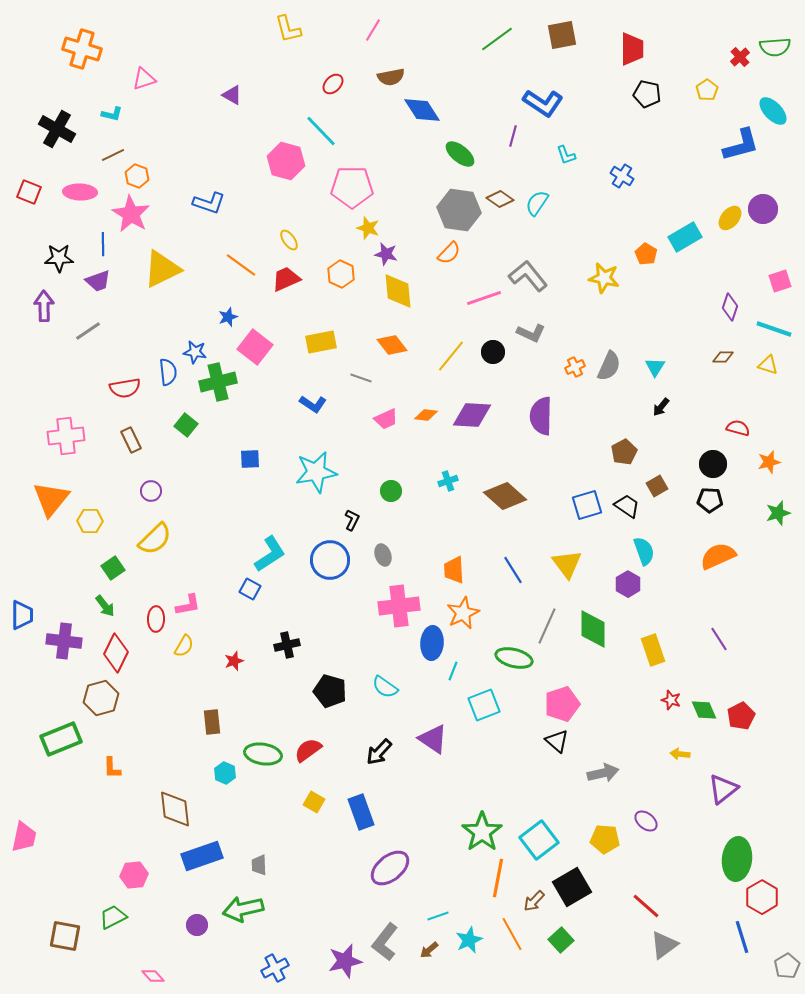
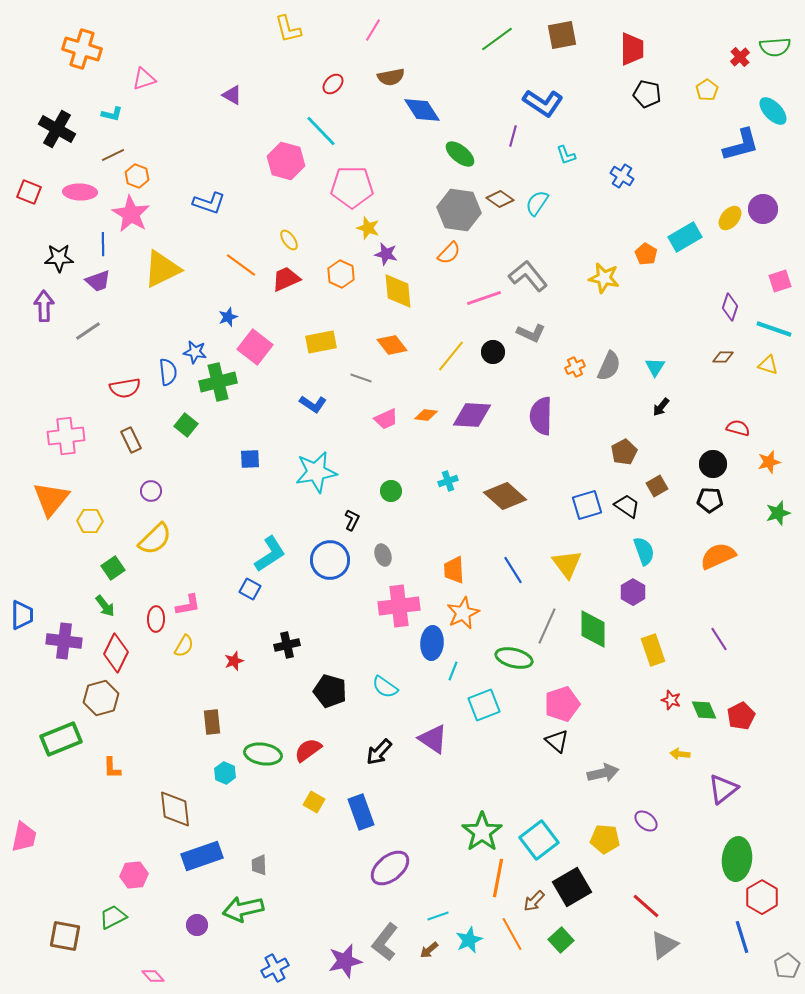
purple hexagon at (628, 584): moved 5 px right, 8 px down
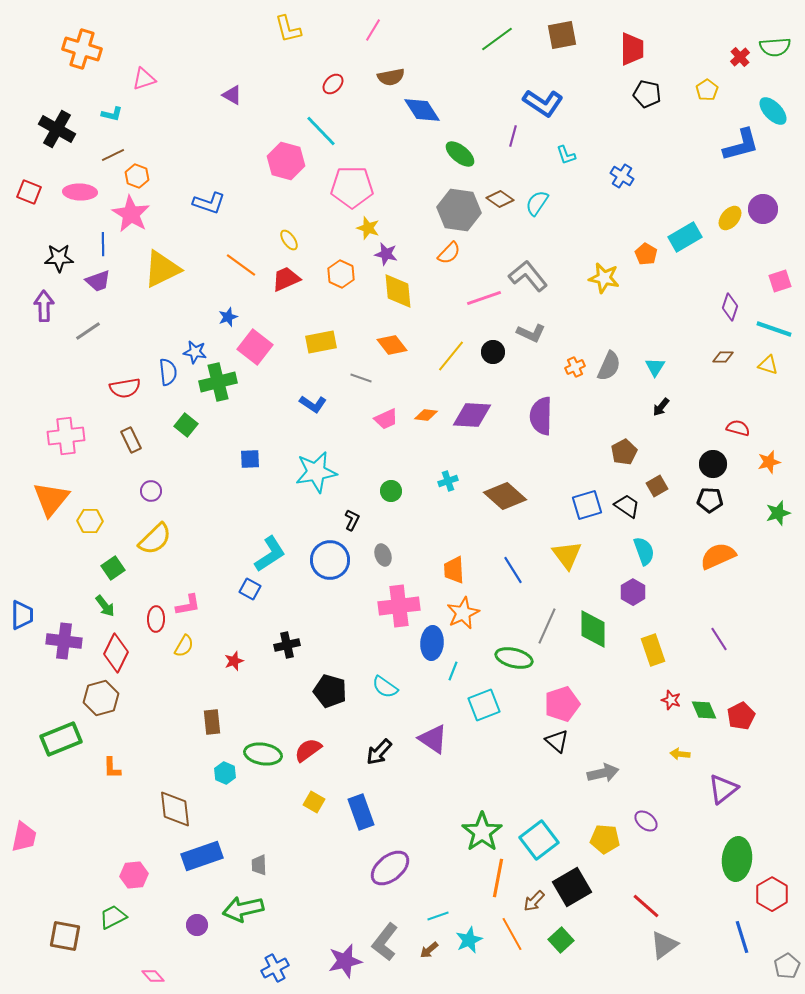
yellow triangle at (567, 564): moved 9 px up
red hexagon at (762, 897): moved 10 px right, 3 px up
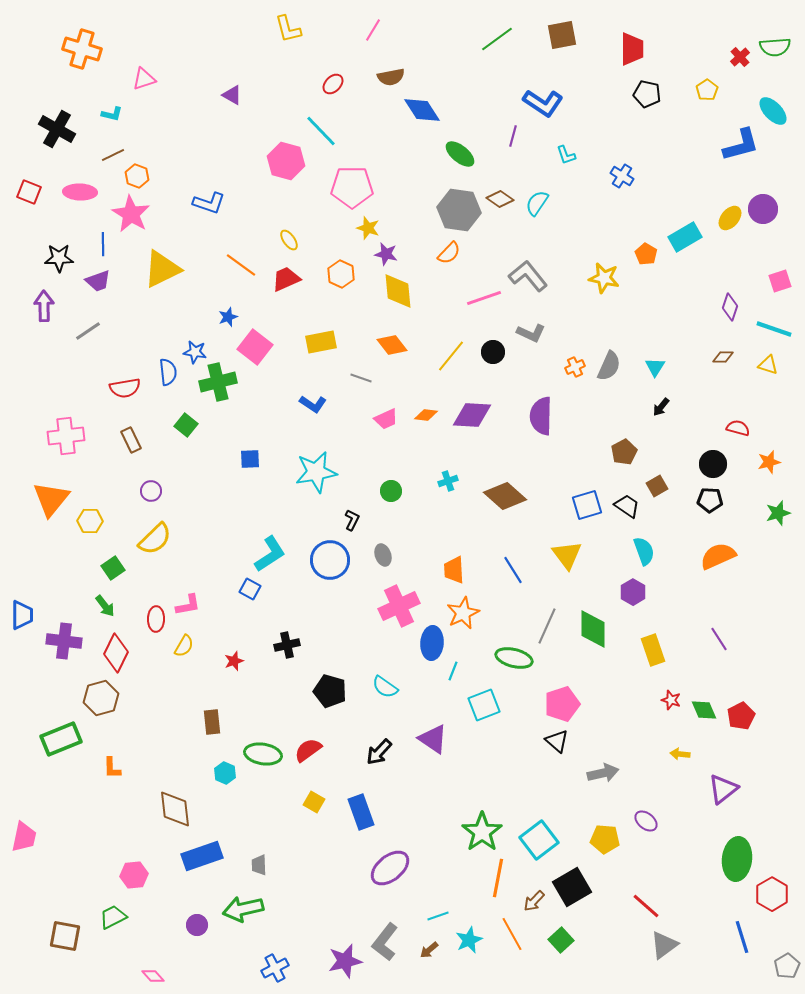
pink cross at (399, 606): rotated 18 degrees counterclockwise
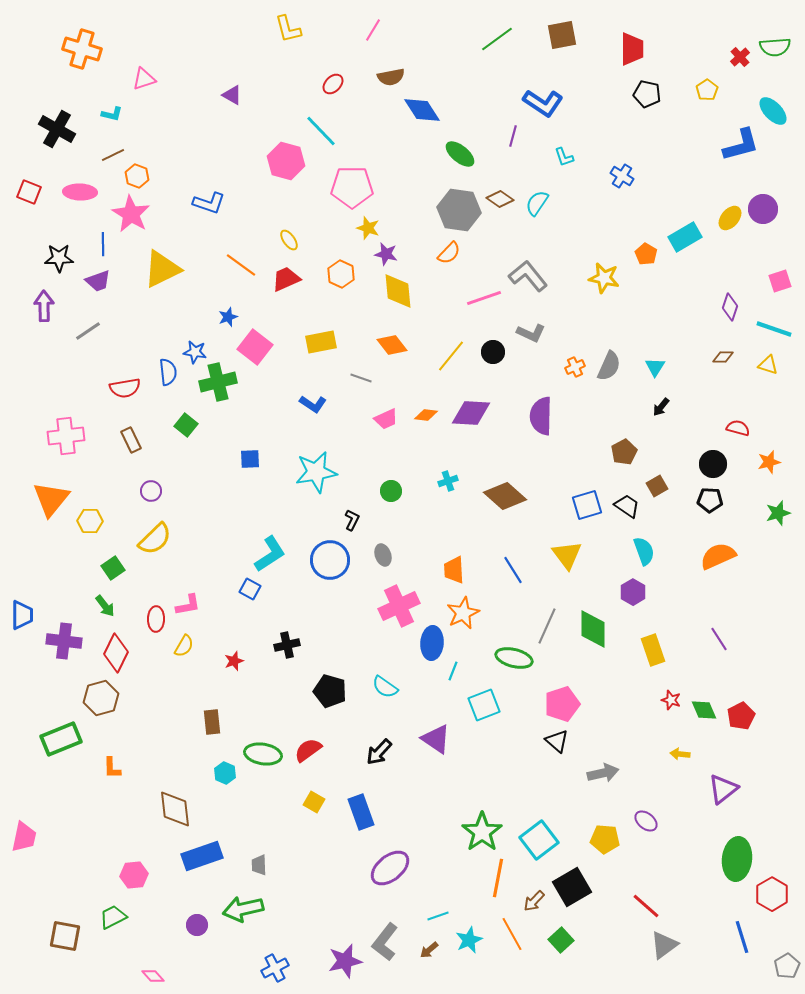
cyan L-shape at (566, 155): moved 2 px left, 2 px down
purple diamond at (472, 415): moved 1 px left, 2 px up
purple triangle at (433, 739): moved 3 px right
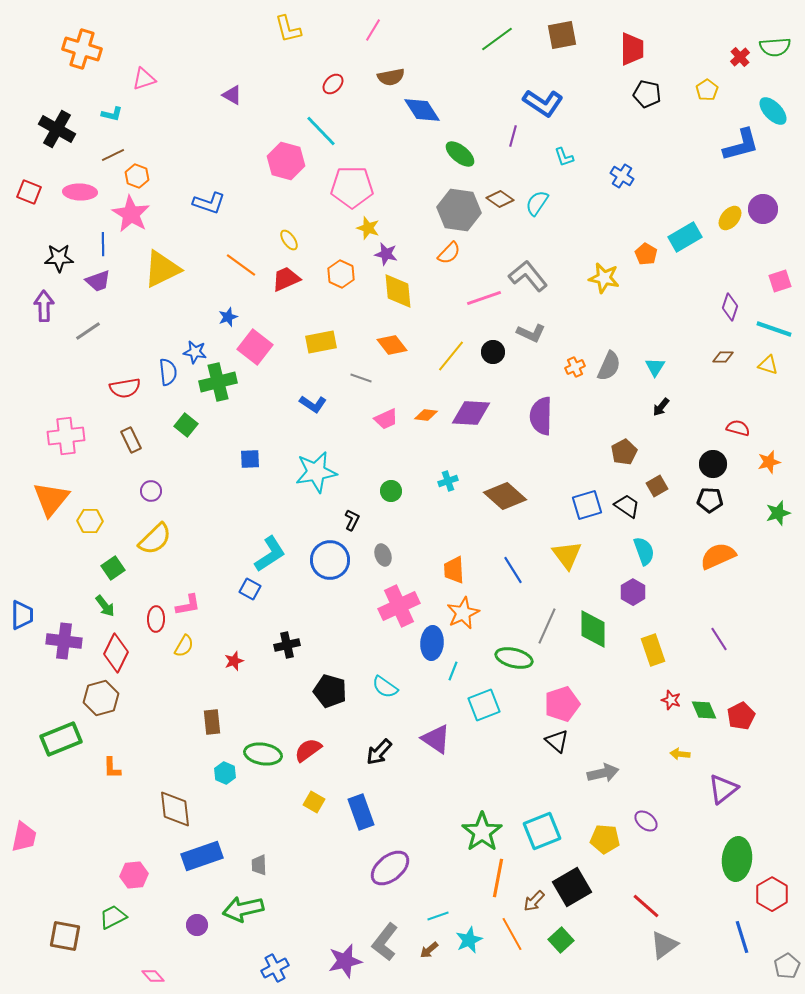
cyan square at (539, 840): moved 3 px right, 9 px up; rotated 15 degrees clockwise
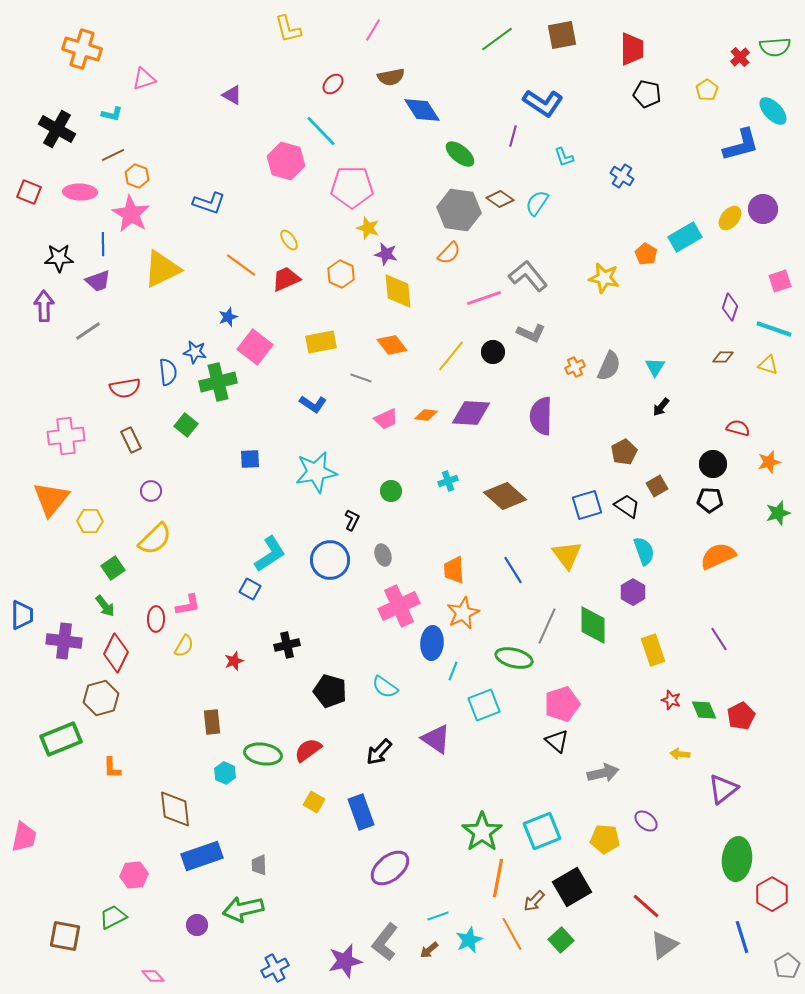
green diamond at (593, 629): moved 4 px up
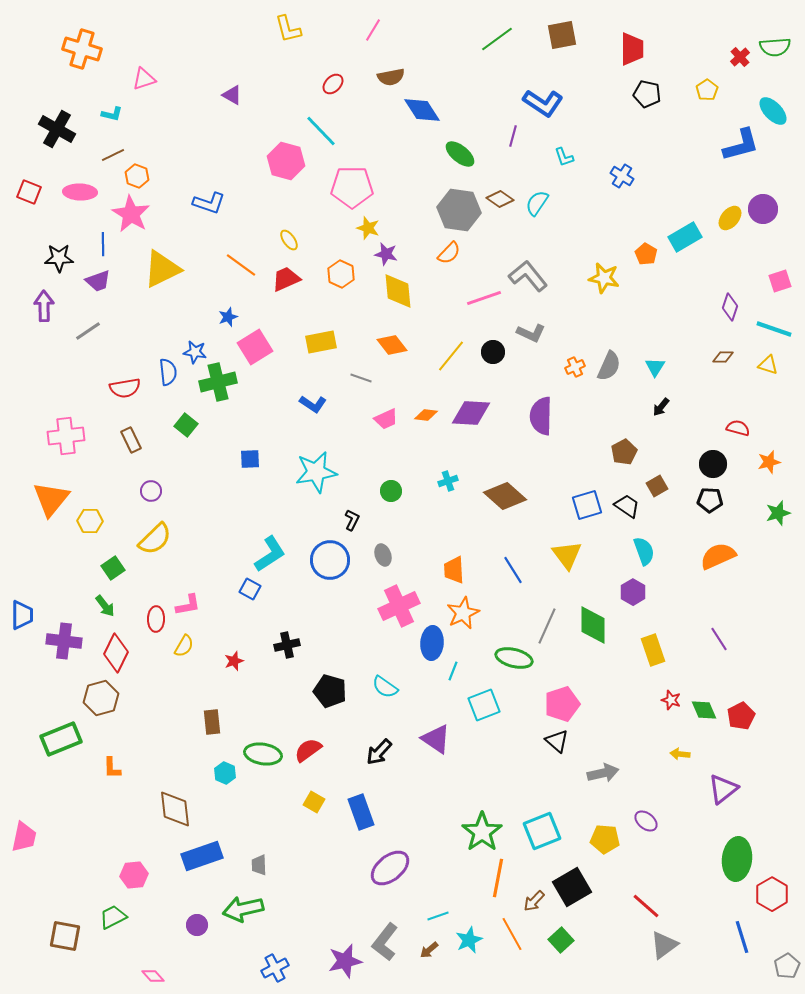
pink square at (255, 347): rotated 20 degrees clockwise
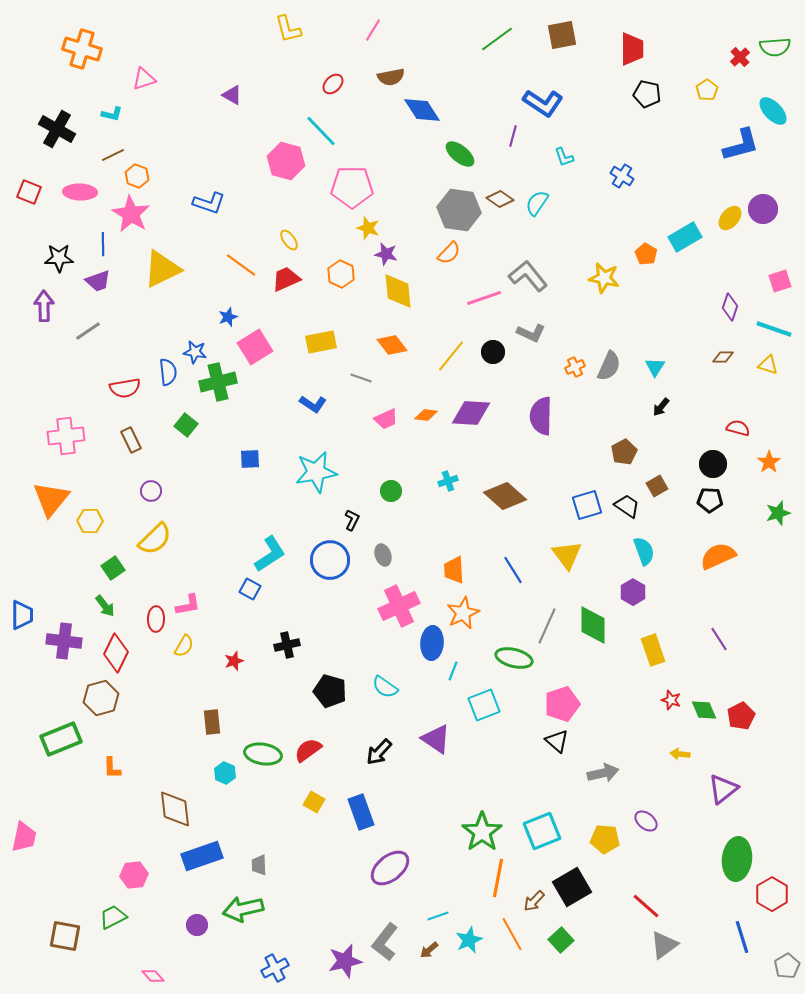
orange star at (769, 462): rotated 20 degrees counterclockwise
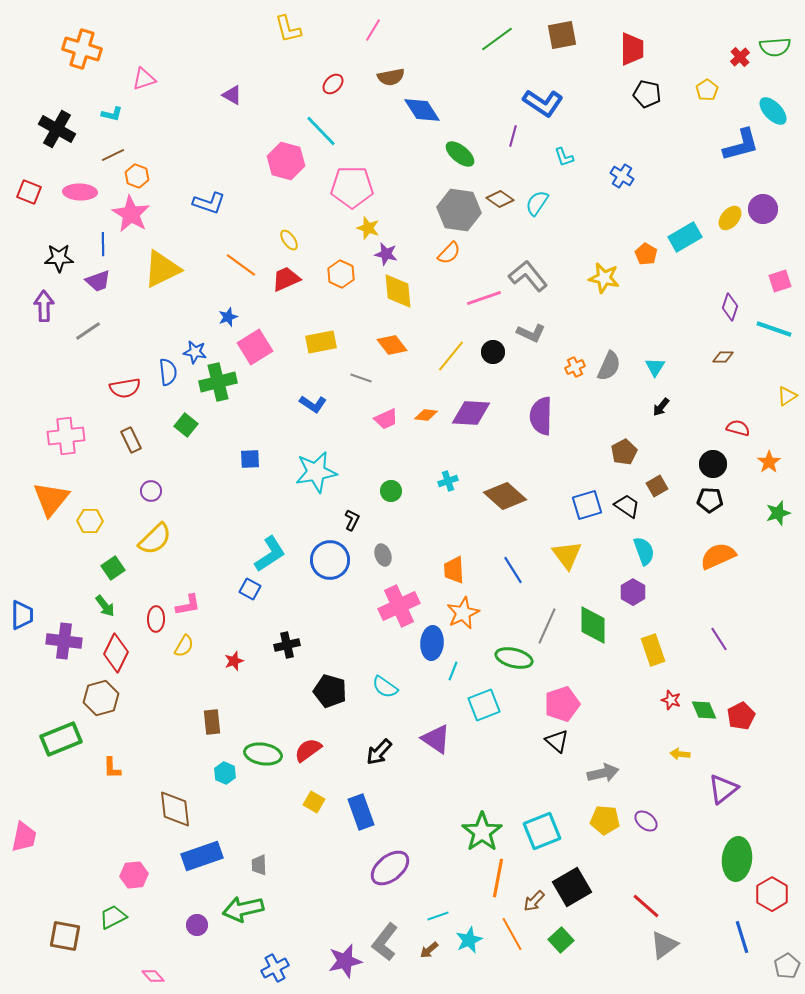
yellow triangle at (768, 365): moved 19 px right, 31 px down; rotated 50 degrees counterclockwise
yellow pentagon at (605, 839): moved 19 px up
